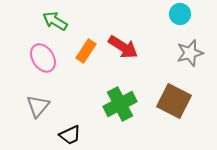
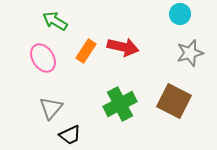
red arrow: rotated 20 degrees counterclockwise
gray triangle: moved 13 px right, 2 px down
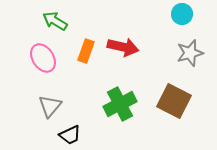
cyan circle: moved 2 px right
orange rectangle: rotated 15 degrees counterclockwise
gray triangle: moved 1 px left, 2 px up
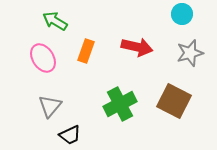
red arrow: moved 14 px right
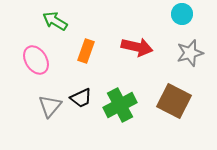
pink ellipse: moved 7 px left, 2 px down
green cross: moved 1 px down
black trapezoid: moved 11 px right, 37 px up
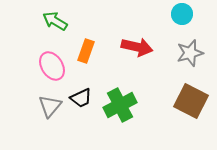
pink ellipse: moved 16 px right, 6 px down
brown square: moved 17 px right
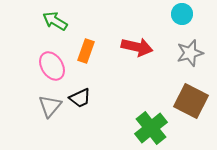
black trapezoid: moved 1 px left
green cross: moved 31 px right, 23 px down; rotated 12 degrees counterclockwise
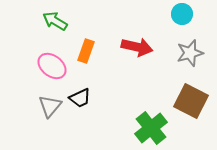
pink ellipse: rotated 20 degrees counterclockwise
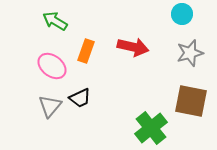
red arrow: moved 4 px left
brown square: rotated 16 degrees counterclockwise
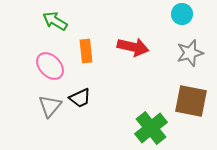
orange rectangle: rotated 25 degrees counterclockwise
pink ellipse: moved 2 px left; rotated 8 degrees clockwise
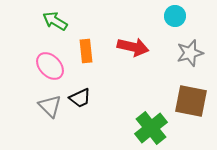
cyan circle: moved 7 px left, 2 px down
gray triangle: rotated 25 degrees counterclockwise
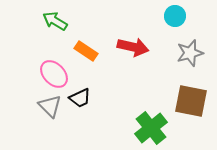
orange rectangle: rotated 50 degrees counterclockwise
pink ellipse: moved 4 px right, 8 px down
